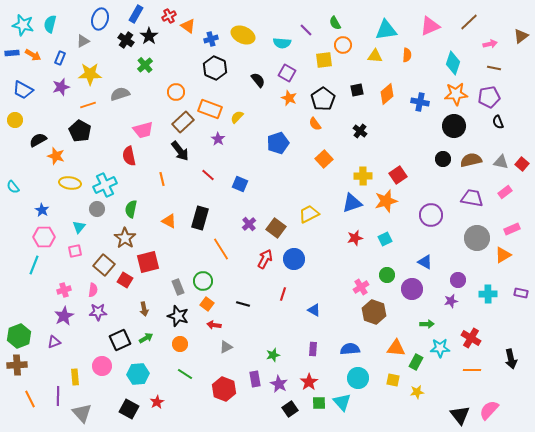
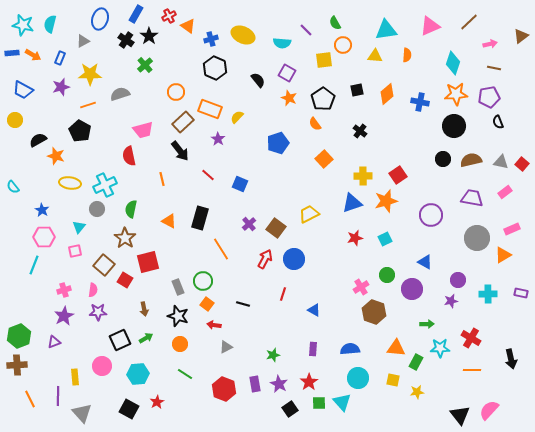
purple rectangle at (255, 379): moved 5 px down
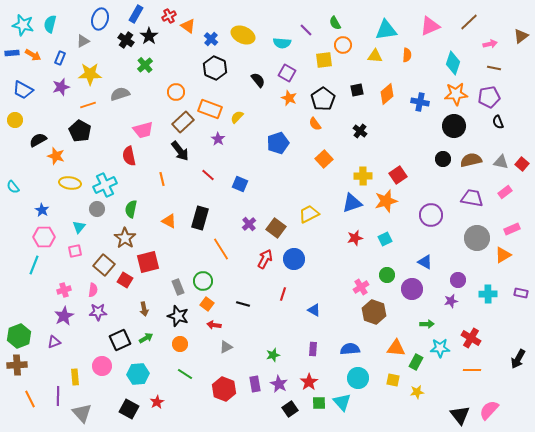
blue cross at (211, 39): rotated 32 degrees counterclockwise
black arrow at (511, 359): moved 7 px right; rotated 42 degrees clockwise
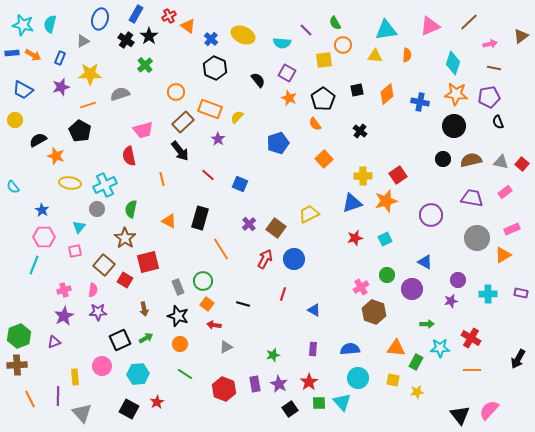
orange star at (456, 94): rotated 10 degrees clockwise
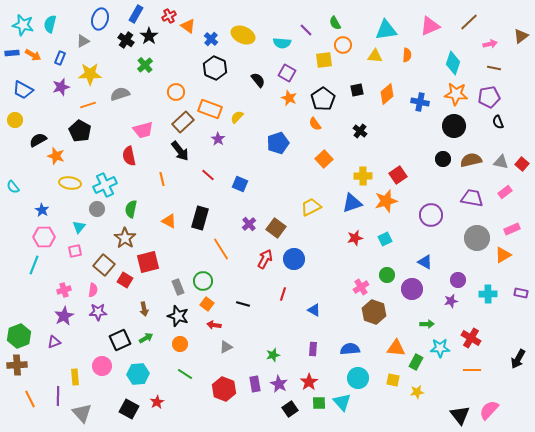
yellow trapezoid at (309, 214): moved 2 px right, 7 px up
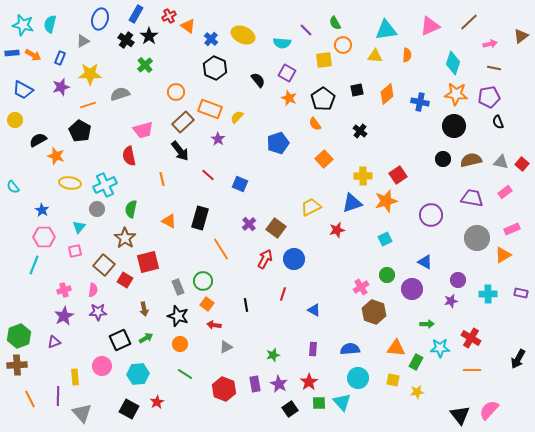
red star at (355, 238): moved 18 px left, 8 px up
black line at (243, 304): moved 3 px right, 1 px down; rotated 64 degrees clockwise
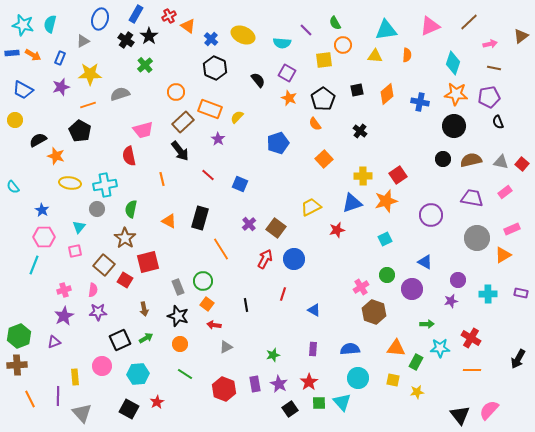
cyan cross at (105, 185): rotated 15 degrees clockwise
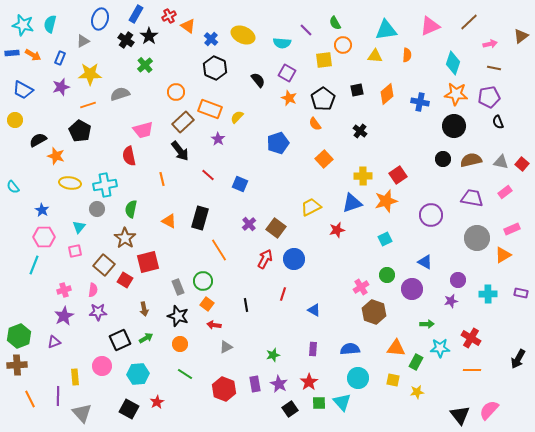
orange line at (221, 249): moved 2 px left, 1 px down
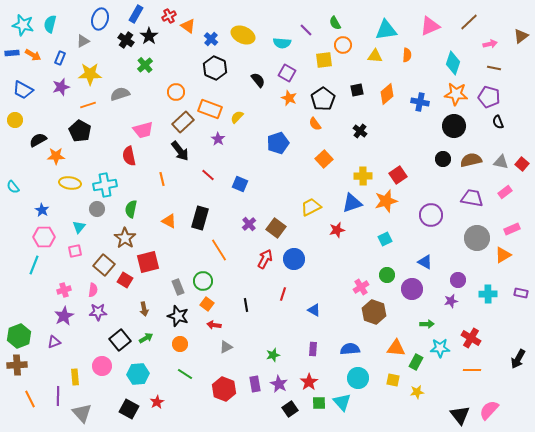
purple pentagon at (489, 97): rotated 25 degrees clockwise
orange star at (56, 156): rotated 18 degrees counterclockwise
black square at (120, 340): rotated 15 degrees counterclockwise
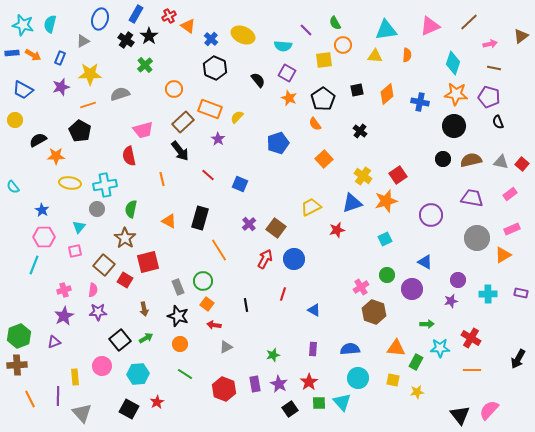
cyan semicircle at (282, 43): moved 1 px right, 3 px down
orange circle at (176, 92): moved 2 px left, 3 px up
yellow cross at (363, 176): rotated 36 degrees clockwise
pink rectangle at (505, 192): moved 5 px right, 2 px down
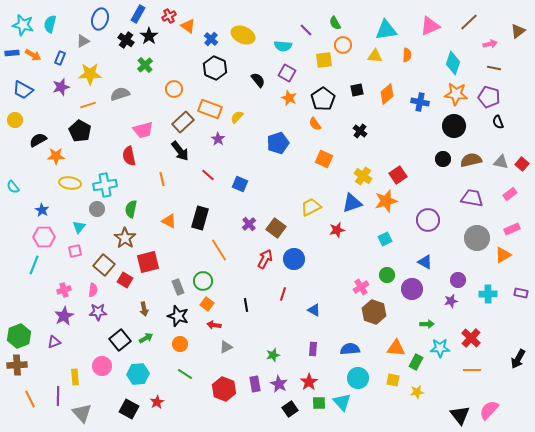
blue rectangle at (136, 14): moved 2 px right
brown triangle at (521, 36): moved 3 px left, 5 px up
orange square at (324, 159): rotated 24 degrees counterclockwise
purple circle at (431, 215): moved 3 px left, 5 px down
red cross at (471, 338): rotated 12 degrees clockwise
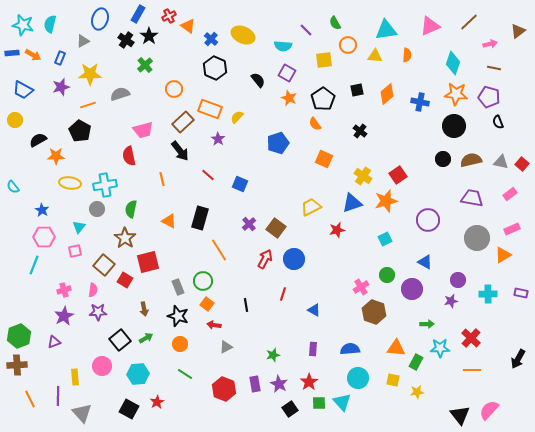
orange circle at (343, 45): moved 5 px right
